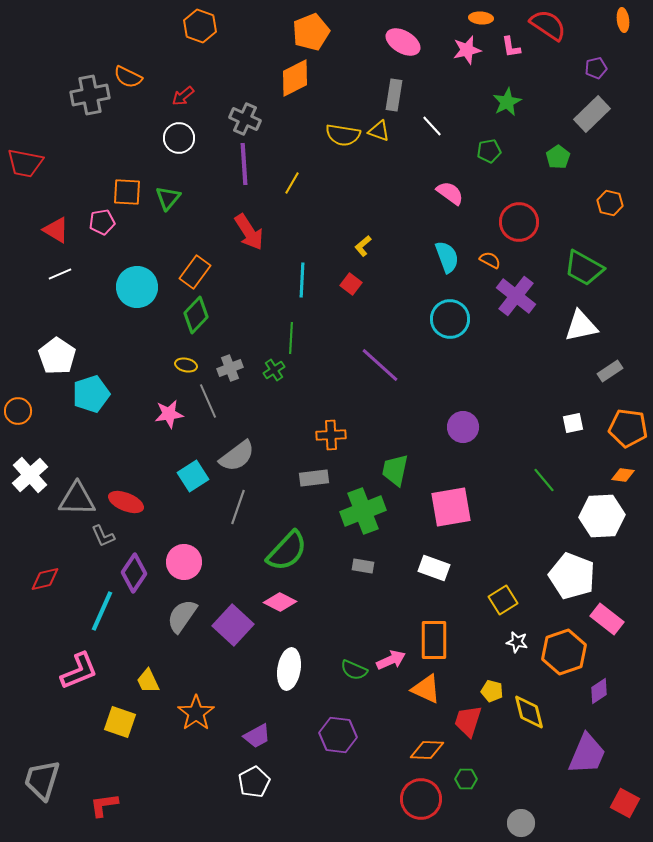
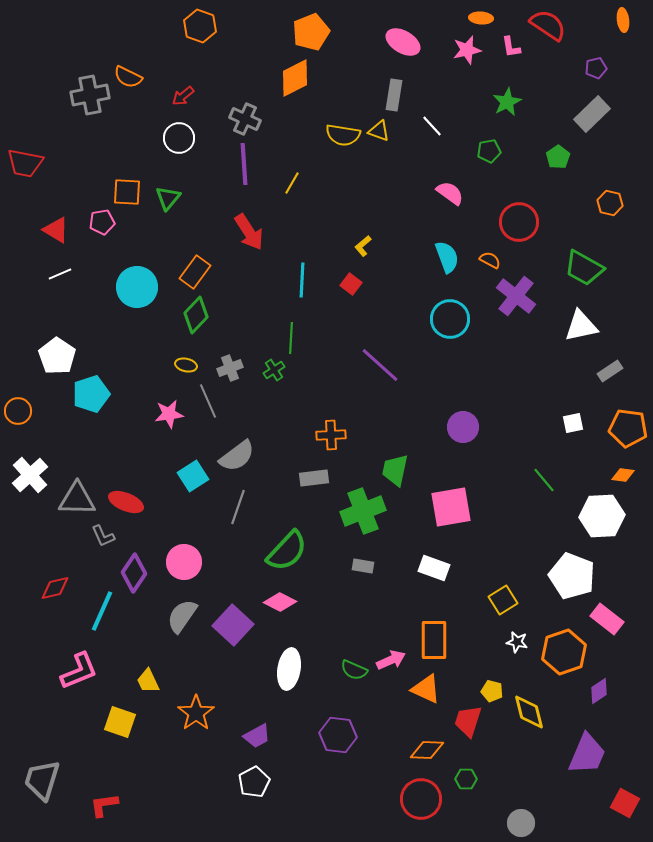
red diamond at (45, 579): moved 10 px right, 9 px down
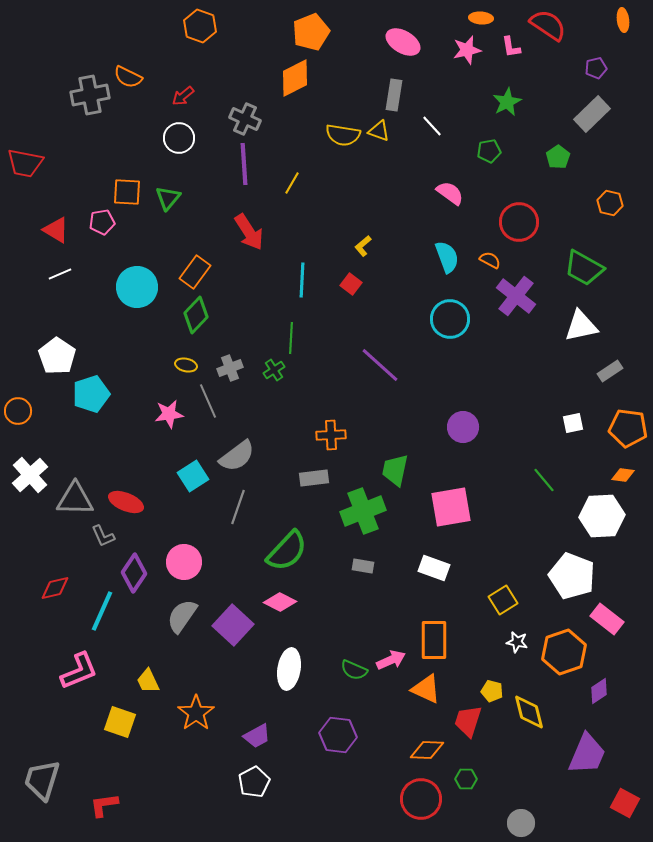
gray triangle at (77, 499): moved 2 px left
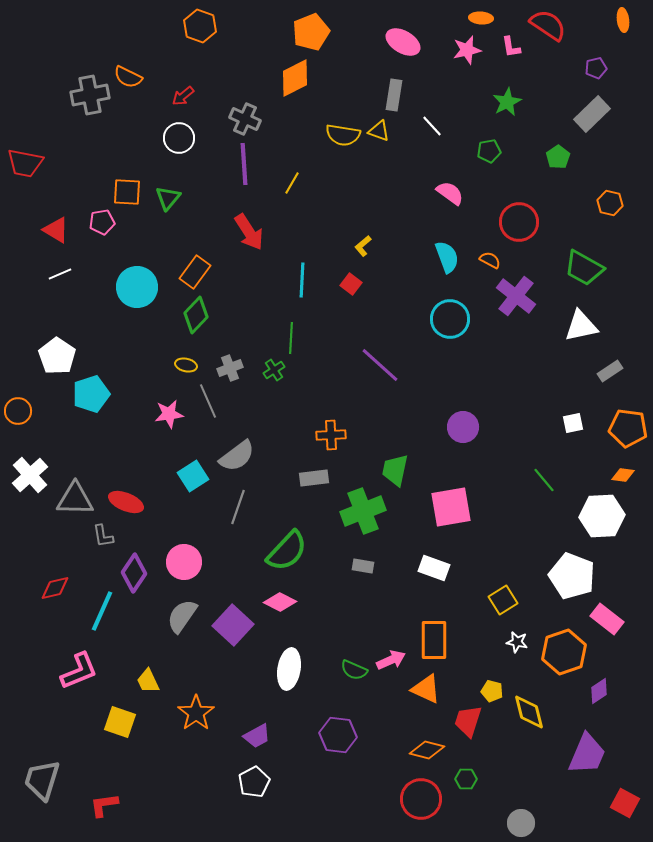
gray L-shape at (103, 536): rotated 15 degrees clockwise
orange diamond at (427, 750): rotated 12 degrees clockwise
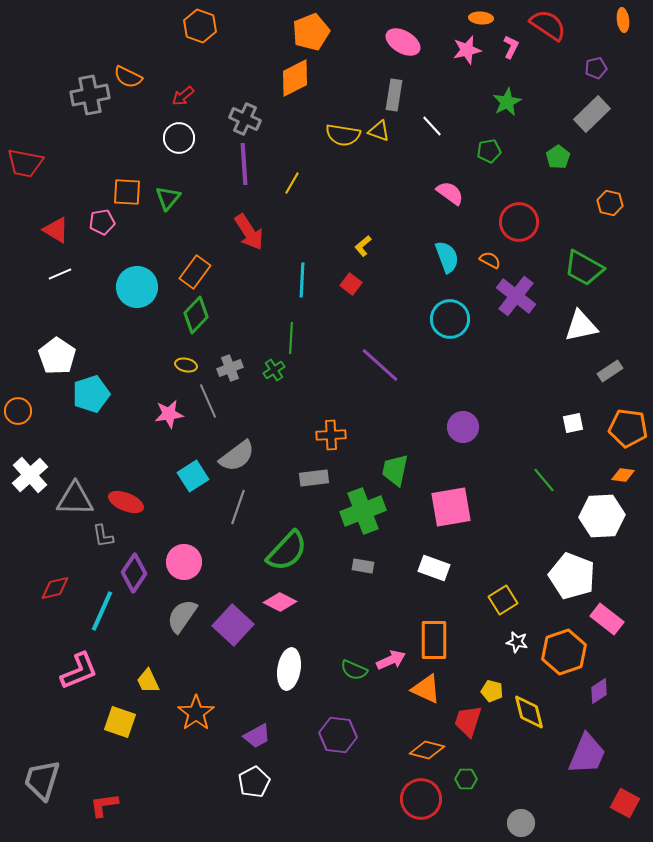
pink L-shape at (511, 47): rotated 145 degrees counterclockwise
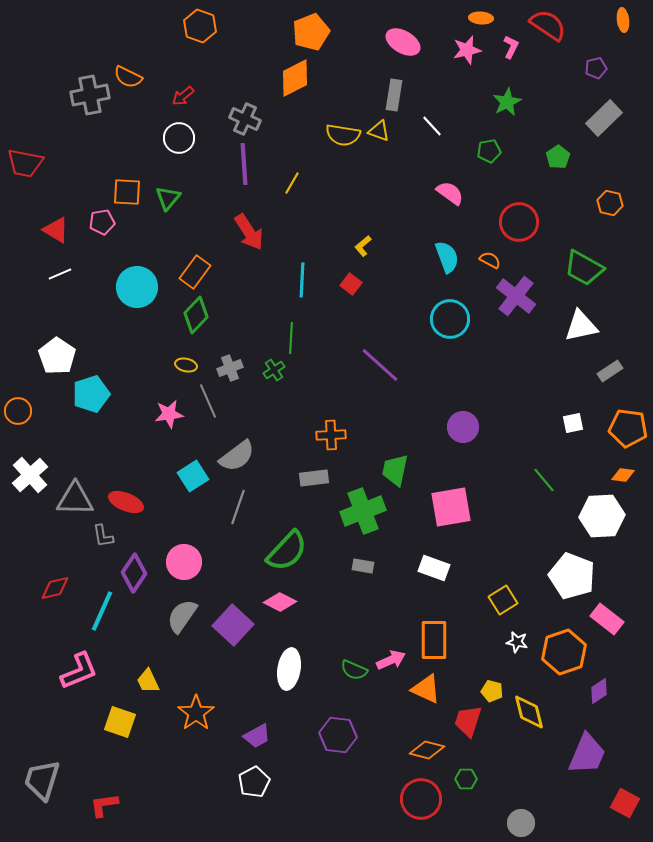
gray rectangle at (592, 114): moved 12 px right, 4 px down
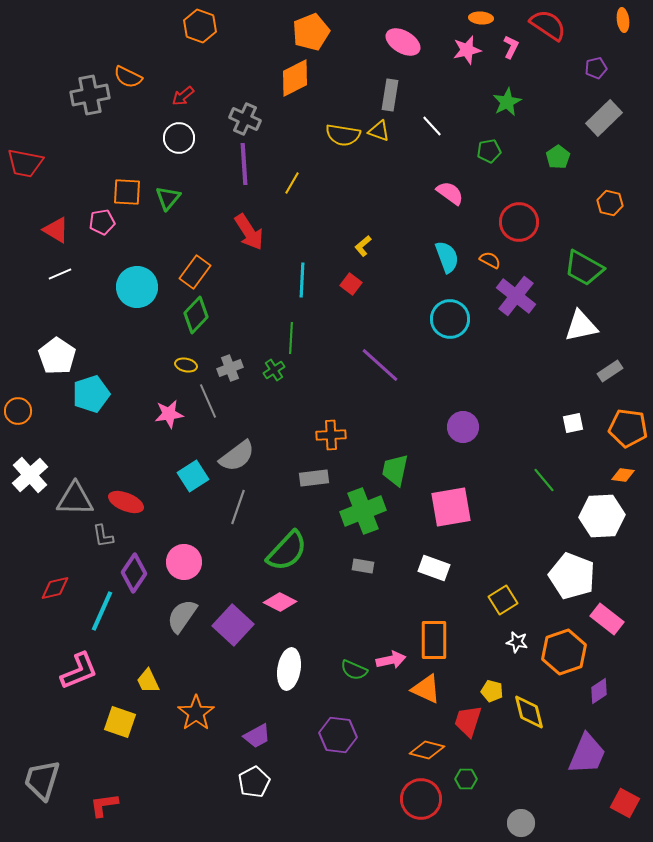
gray rectangle at (394, 95): moved 4 px left
pink arrow at (391, 660): rotated 12 degrees clockwise
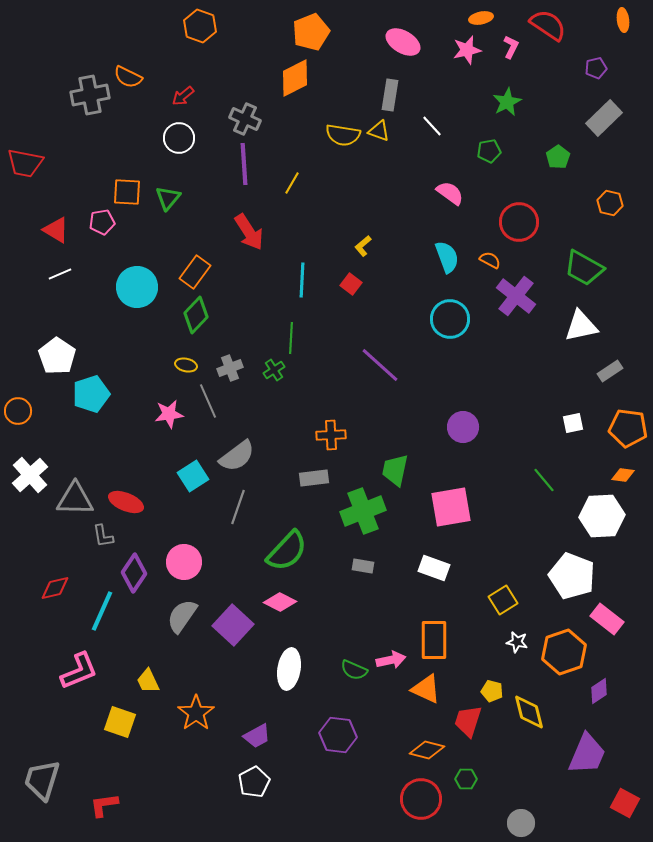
orange ellipse at (481, 18): rotated 15 degrees counterclockwise
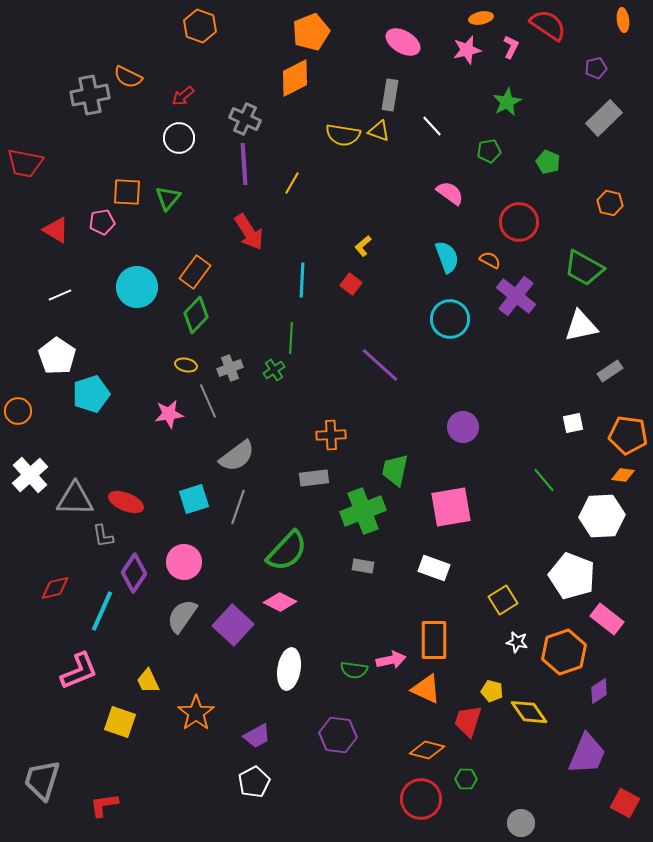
green pentagon at (558, 157): moved 10 px left, 5 px down; rotated 15 degrees counterclockwise
white line at (60, 274): moved 21 px down
orange pentagon at (628, 428): moved 7 px down
cyan square at (193, 476): moved 1 px right, 23 px down; rotated 16 degrees clockwise
green semicircle at (354, 670): rotated 16 degrees counterclockwise
yellow diamond at (529, 712): rotated 21 degrees counterclockwise
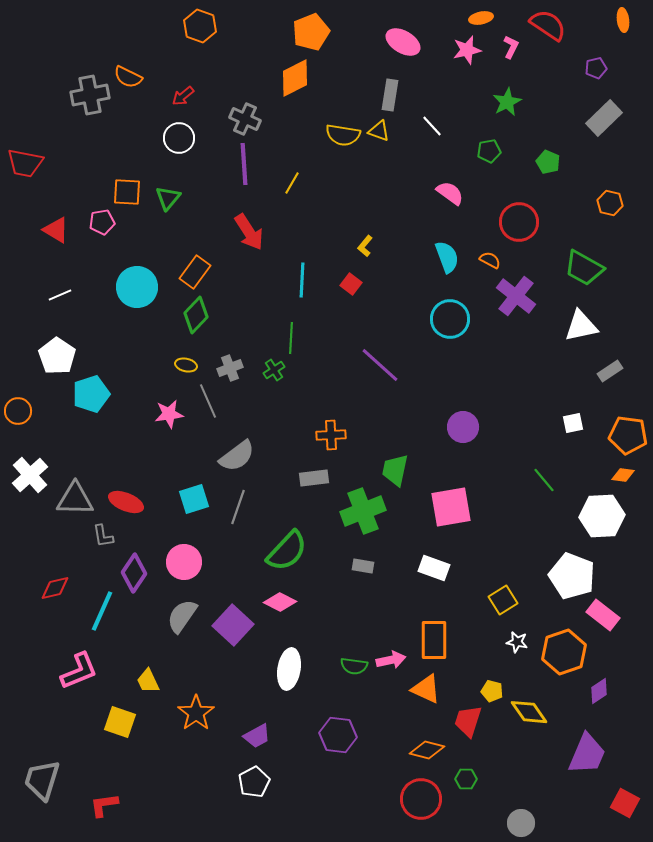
yellow L-shape at (363, 246): moved 2 px right; rotated 10 degrees counterclockwise
pink rectangle at (607, 619): moved 4 px left, 4 px up
green semicircle at (354, 670): moved 4 px up
